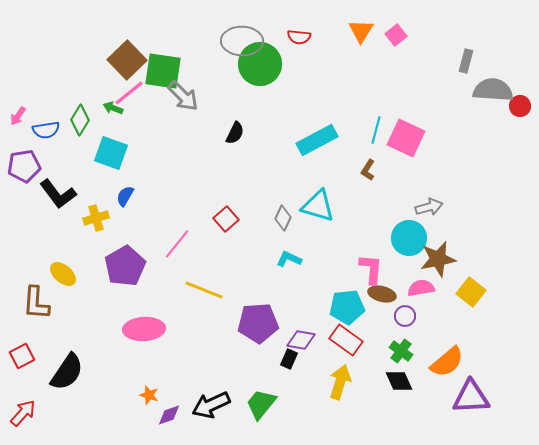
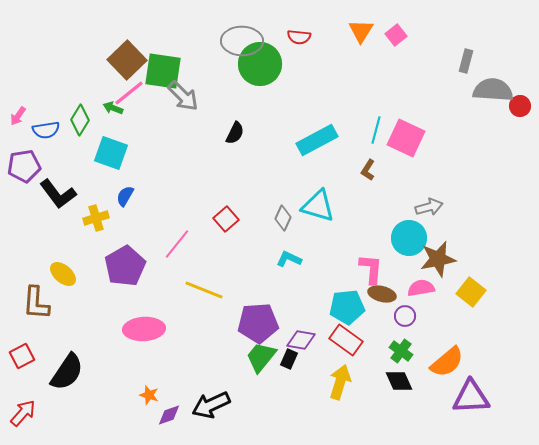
green trapezoid at (261, 404): moved 47 px up
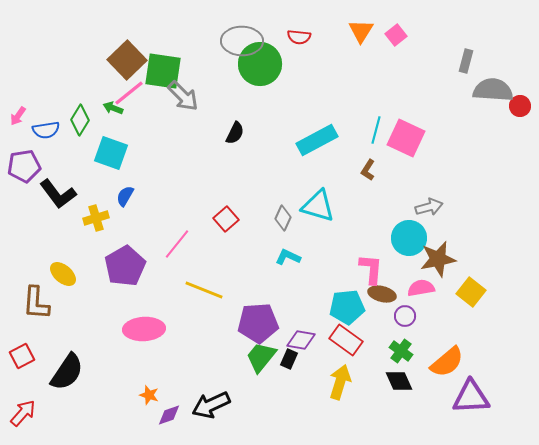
cyan L-shape at (289, 259): moved 1 px left, 2 px up
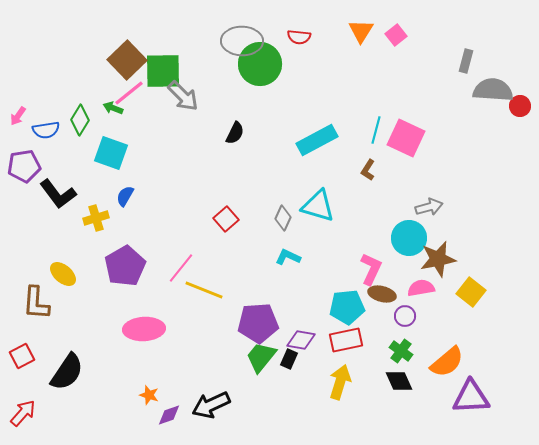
green square at (163, 71): rotated 9 degrees counterclockwise
pink line at (177, 244): moved 4 px right, 24 px down
pink L-shape at (371, 269): rotated 20 degrees clockwise
red rectangle at (346, 340): rotated 48 degrees counterclockwise
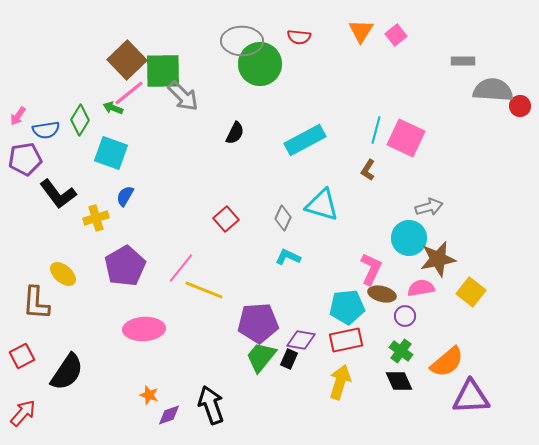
gray rectangle at (466, 61): moved 3 px left; rotated 75 degrees clockwise
cyan rectangle at (317, 140): moved 12 px left
purple pentagon at (24, 166): moved 1 px right, 7 px up
cyan triangle at (318, 206): moved 4 px right, 1 px up
black arrow at (211, 405): rotated 96 degrees clockwise
